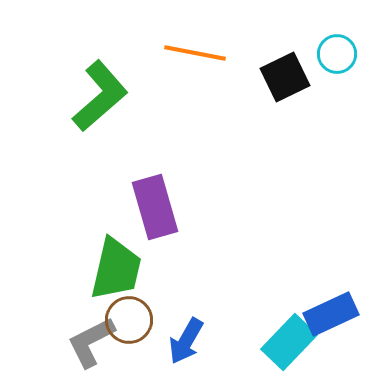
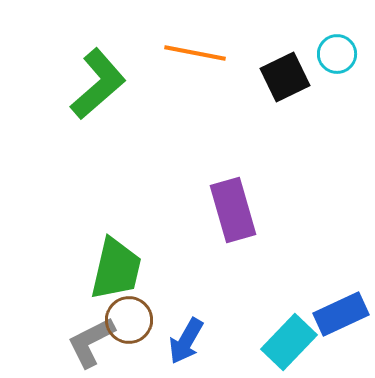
green L-shape: moved 2 px left, 12 px up
purple rectangle: moved 78 px right, 3 px down
blue rectangle: moved 10 px right
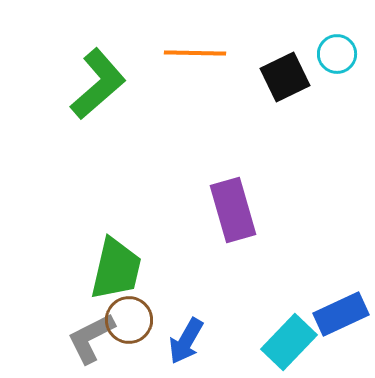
orange line: rotated 10 degrees counterclockwise
gray L-shape: moved 4 px up
